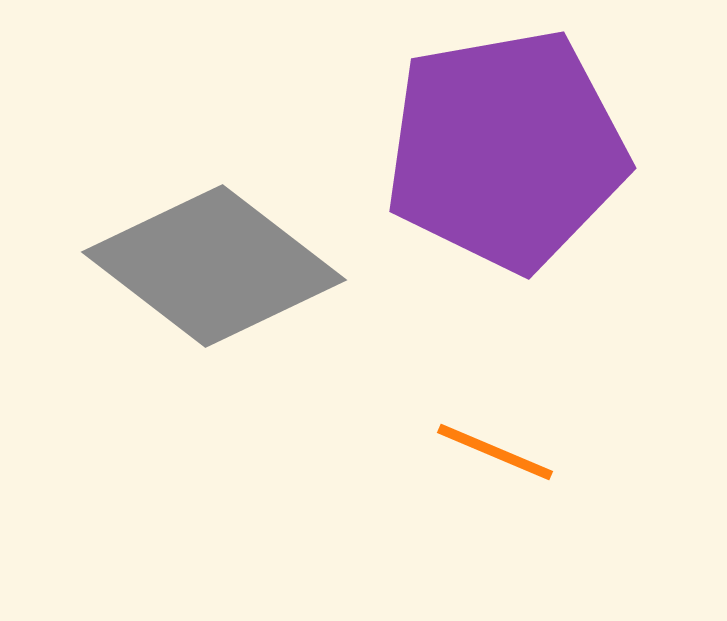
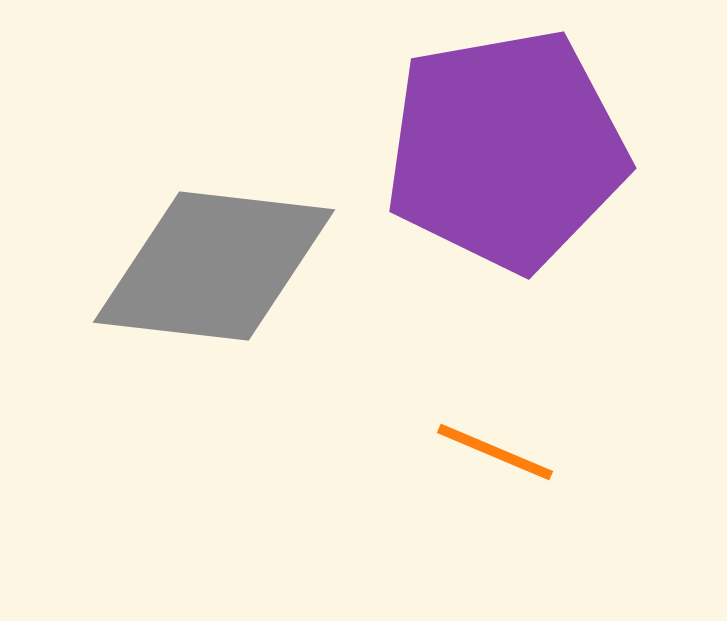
gray diamond: rotated 31 degrees counterclockwise
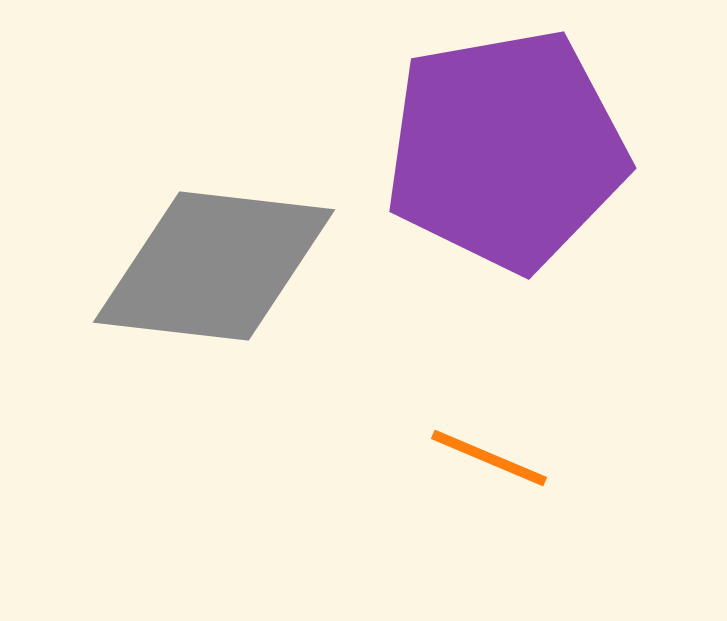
orange line: moved 6 px left, 6 px down
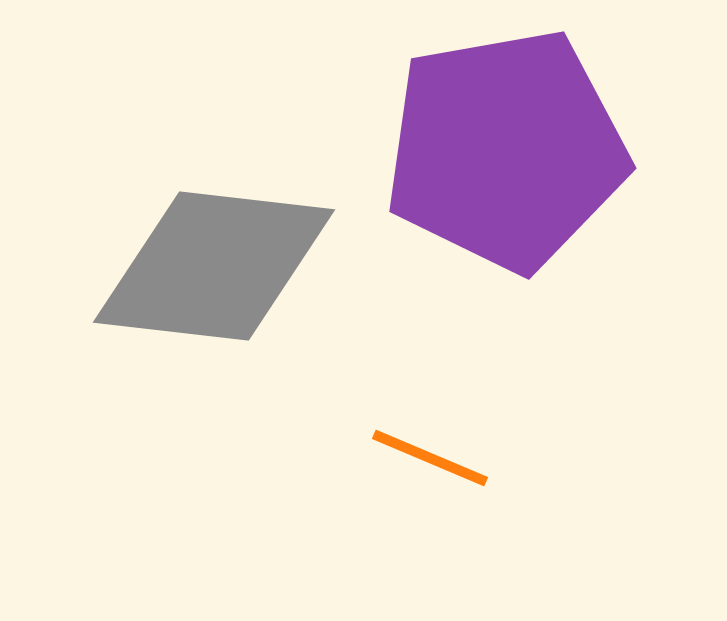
orange line: moved 59 px left
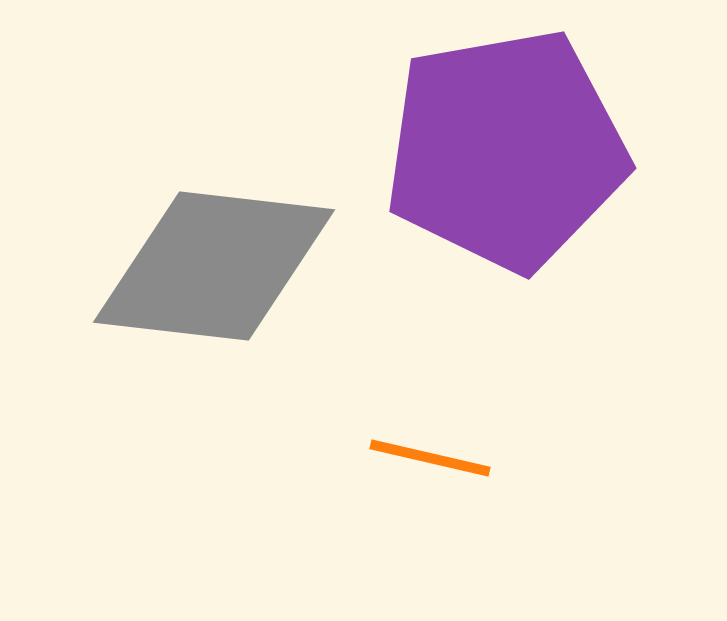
orange line: rotated 10 degrees counterclockwise
